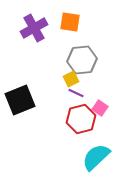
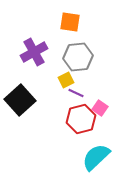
purple cross: moved 24 px down
gray hexagon: moved 4 px left, 3 px up
yellow square: moved 5 px left, 1 px down
black square: rotated 20 degrees counterclockwise
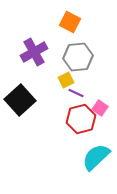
orange square: rotated 20 degrees clockwise
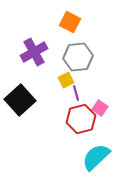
purple line: rotated 49 degrees clockwise
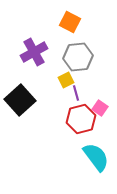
cyan semicircle: rotated 96 degrees clockwise
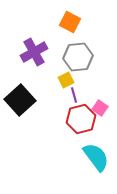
purple line: moved 2 px left, 2 px down
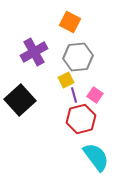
pink square: moved 5 px left, 13 px up
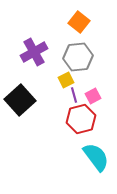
orange square: moved 9 px right; rotated 10 degrees clockwise
pink square: moved 2 px left, 1 px down; rotated 28 degrees clockwise
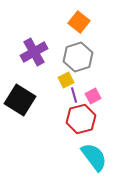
gray hexagon: rotated 12 degrees counterclockwise
black square: rotated 16 degrees counterclockwise
cyan semicircle: moved 2 px left
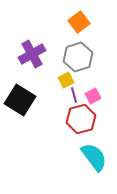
orange square: rotated 15 degrees clockwise
purple cross: moved 2 px left, 2 px down
